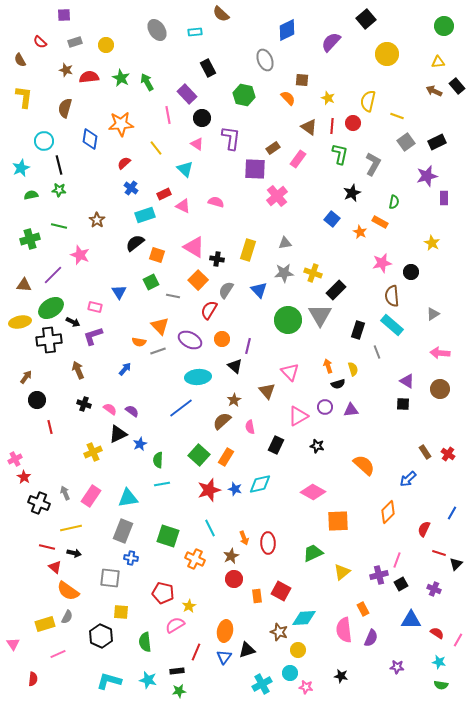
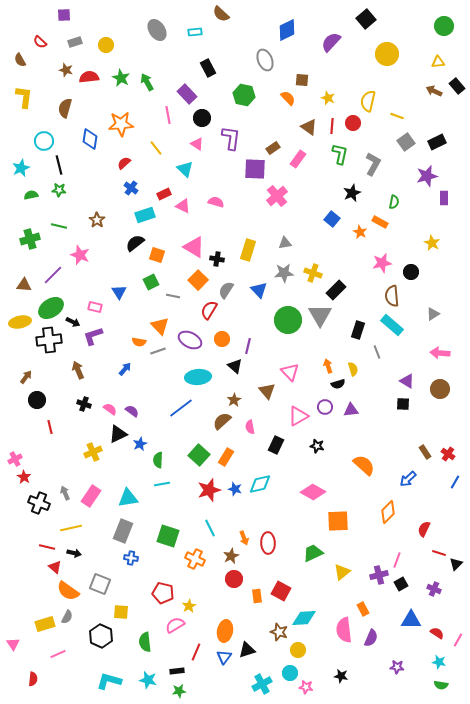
blue line at (452, 513): moved 3 px right, 31 px up
gray square at (110, 578): moved 10 px left, 6 px down; rotated 15 degrees clockwise
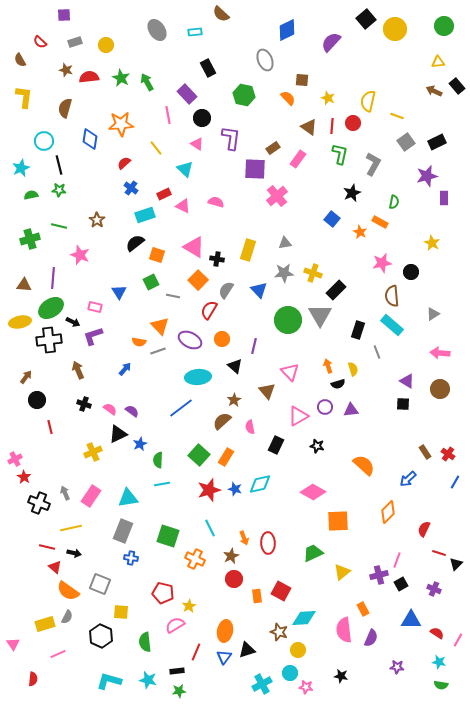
yellow circle at (387, 54): moved 8 px right, 25 px up
purple line at (53, 275): moved 3 px down; rotated 40 degrees counterclockwise
purple line at (248, 346): moved 6 px right
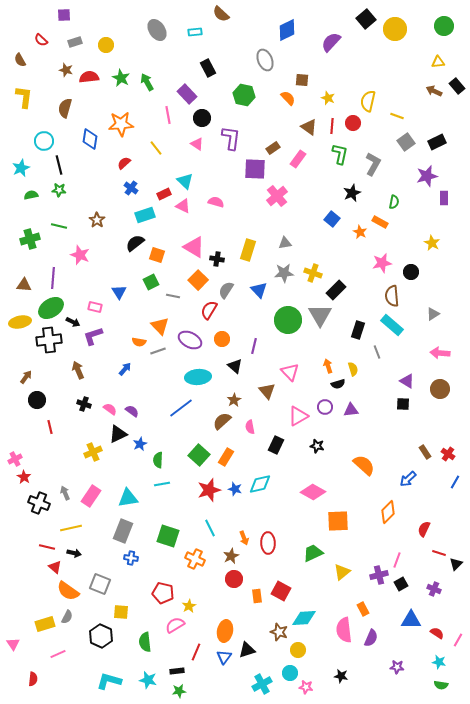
red semicircle at (40, 42): moved 1 px right, 2 px up
cyan triangle at (185, 169): moved 12 px down
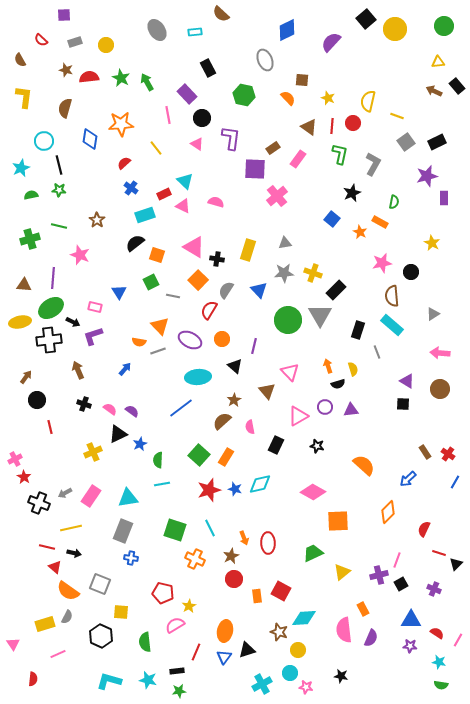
gray arrow at (65, 493): rotated 96 degrees counterclockwise
green square at (168, 536): moved 7 px right, 6 px up
purple star at (397, 667): moved 13 px right, 21 px up
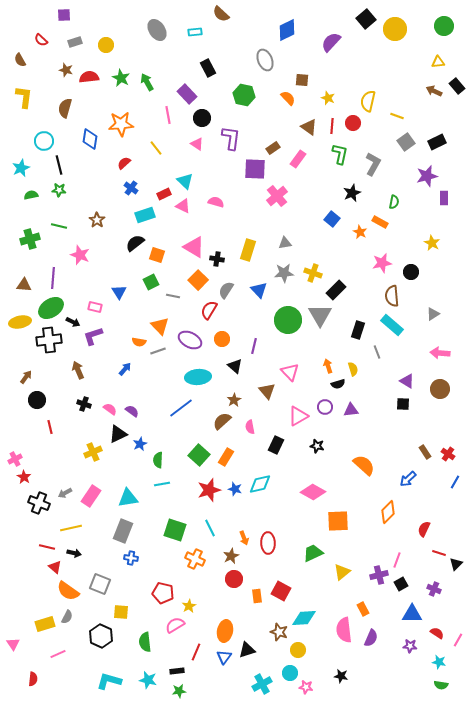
blue triangle at (411, 620): moved 1 px right, 6 px up
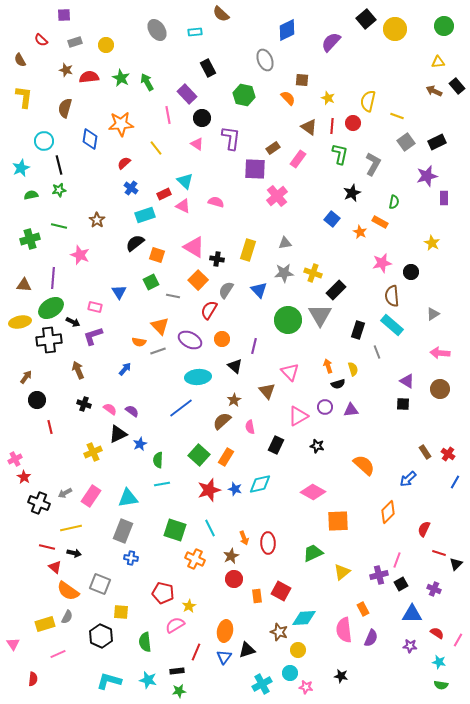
green star at (59, 190): rotated 16 degrees counterclockwise
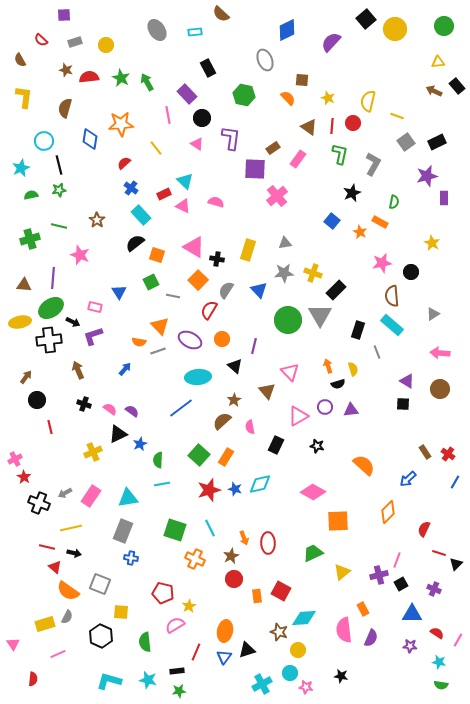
cyan rectangle at (145, 215): moved 4 px left; rotated 66 degrees clockwise
blue square at (332, 219): moved 2 px down
